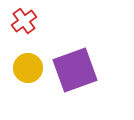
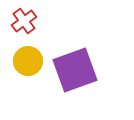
yellow circle: moved 7 px up
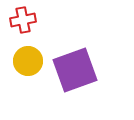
red cross: moved 1 px left, 1 px up; rotated 25 degrees clockwise
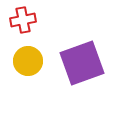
purple square: moved 7 px right, 7 px up
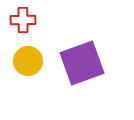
red cross: rotated 10 degrees clockwise
